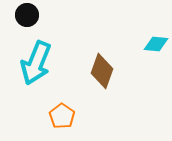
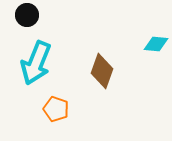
orange pentagon: moved 6 px left, 7 px up; rotated 15 degrees counterclockwise
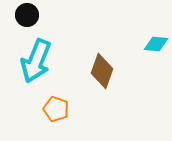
cyan arrow: moved 2 px up
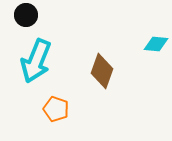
black circle: moved 1 px left
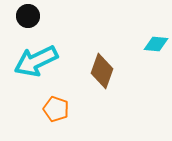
black circle: moved 2 px right, 1 px down
cyan arrow: rotated 42 degrees clockwise
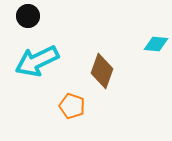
cyan arrow: moved 1 px right
orange pentagon: moved 16 px right, 3 px up
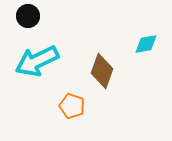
cyan diamond: moved 10 px left; rotated 15 degrees counterclockwise
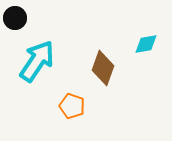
black circle: moved 13 px left, 2 px down
cyan arrow: rotated 150 degrees clockwise
brown diamond: moved 1 px right, 3 px up
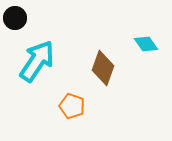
cyan diamond: rotated 65 degrees clockwise
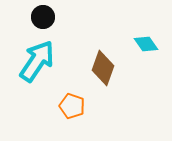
black circle: moved 28 px right, 1 px up
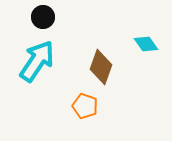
brown diamond: moved 2 px left, 1 px up
orange pentagon: moved 13 px right
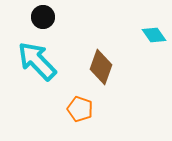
cyan diamond: moved 8 px right, 9 px up
cyan arrow: rotated 78 degrees counterclockwise
orange pentagon: moved 5 px left, 3 px down
